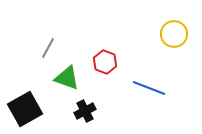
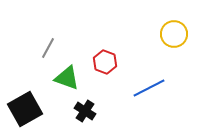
blue line: rotated 48 degrees counterclockwise
black cross: rotated 30 degrees counterclockwise
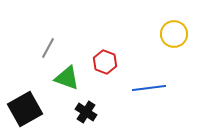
blue line: rotated 20 degrees clockwise
black cross: moved 1 px right, 1 px down
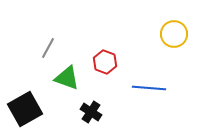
blue line: rotated 12 degrees clockwise
black cross: moved 5 px right
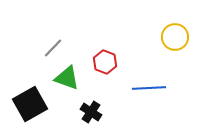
yellow circle: moved 1 px right, 3 px down
gray line: moved 5 px right; rotated 15 degrees clockwise
blue line: rotated 8 degrees counterclockwise
black square: moved 5 px right, 5 px up
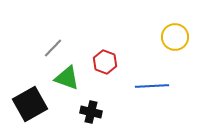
blue line: moved 3 px right, 2 px up
black cross: rotated 20 degrees counterclockwise
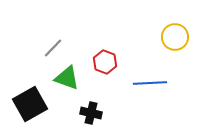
blue line: moved 2 px left, 3 px up
black cross: moved 1 px down
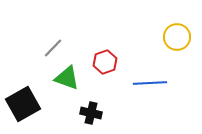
yellow circle: moved 2 px right
red hexagon: rotated 20 degrees clockwise
black square: moved 7 px left
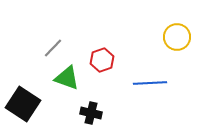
red hexagon: moved 3 px left, 2 px up
black square: rotated 28 degrees counterclockwise
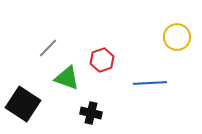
gray line: moved 5 px left
